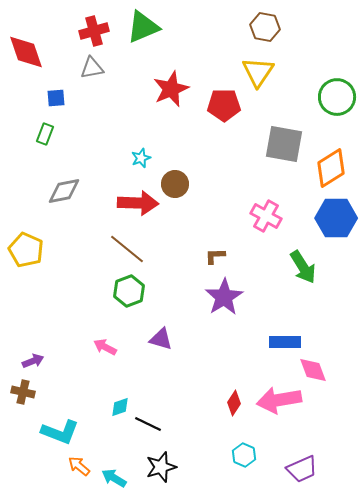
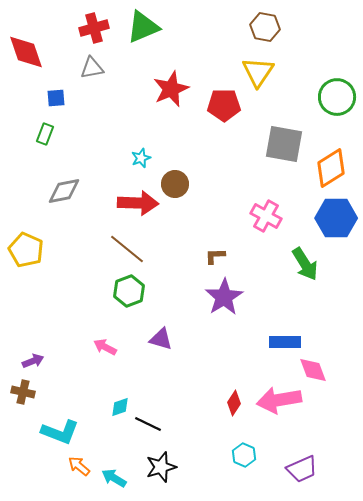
red cross at (94, 31): moved 3 px up
green arrow at (303, 267): moved 2 px right, 3 px up
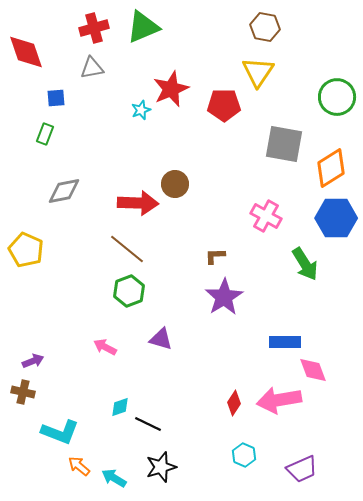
cyan star at (141, 158): moved 48 px up
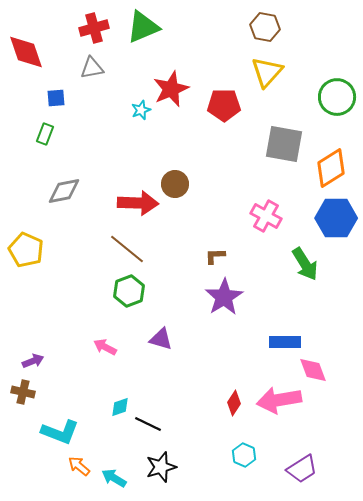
yellow triangle at (258, 72): moved 9 px right; rotated 8 degrees clockwise
purple trapezoid at (302, 469): rotated 8 degrees counterclockwise
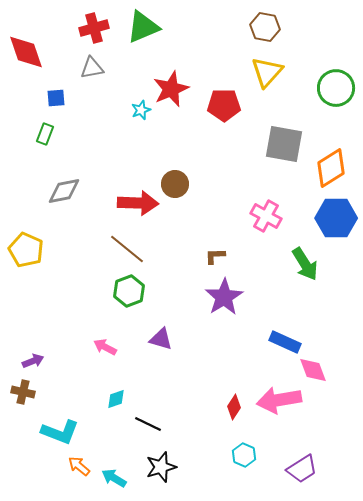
green circle at (337, 97): moved 1 px left, 9 px up
blue rectangle at (285, 342): rotated 24 degrees clockwise
red diamond at (234, 403): moved 4 px down
cyan diamond at (120, 407): moved 4 px left, 8 px up
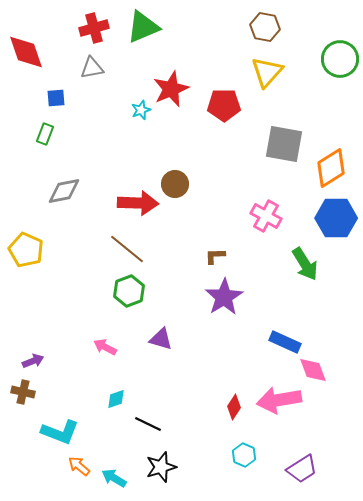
green circle at (336, 88): moved 4 px right, 29 px up
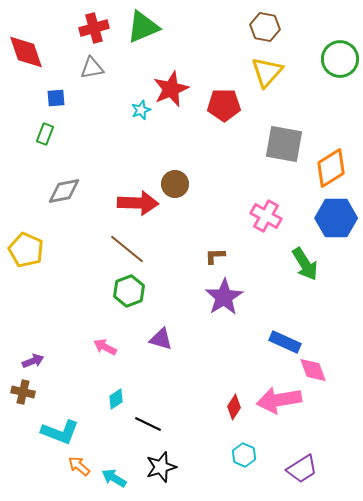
cyan diamond at (116, 399): rotated 15 degrees counterclockwise
